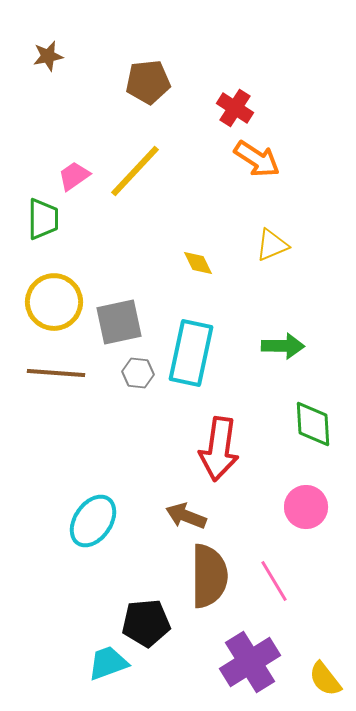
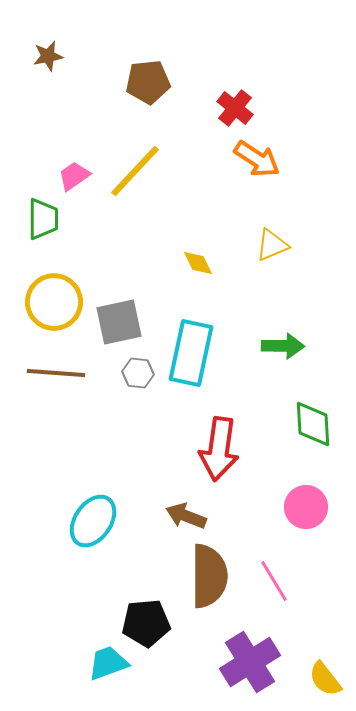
red cross: rotated 6 degrees clockwise
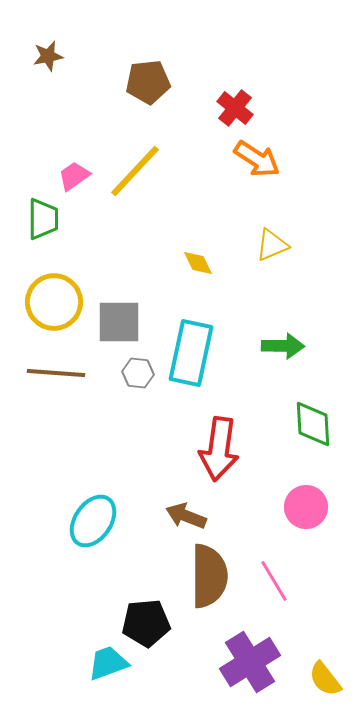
gray square: rotated 12 degrees clockwise
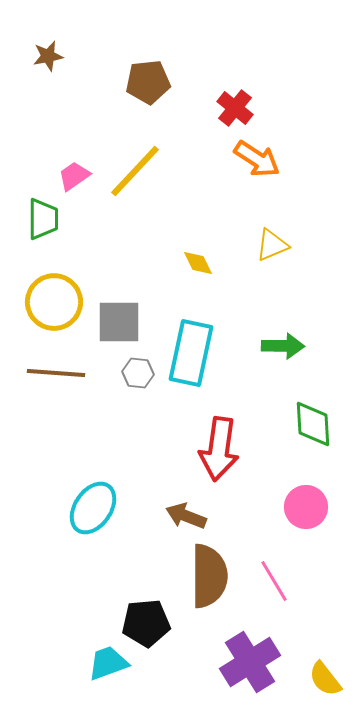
cyan ellipse: moved 13 px up
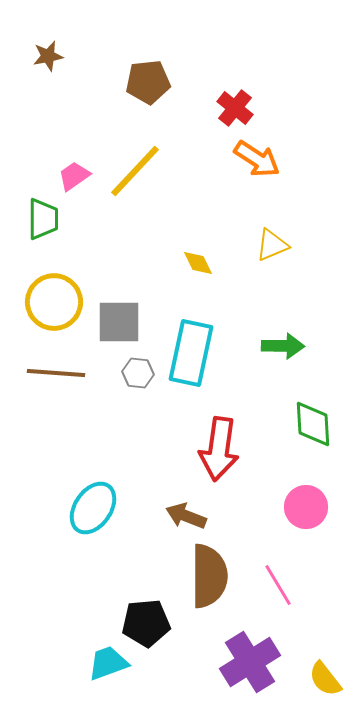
pink line: moved 4 px right, 4 px down
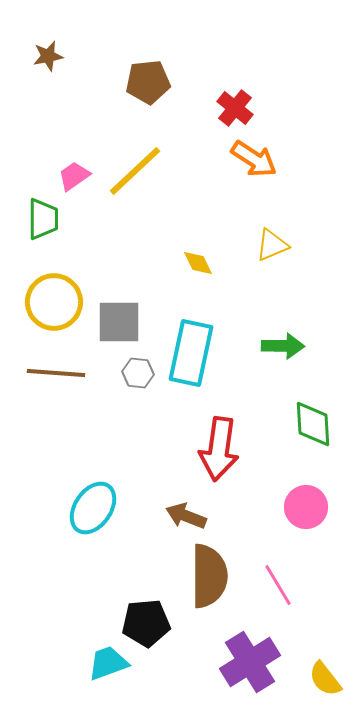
orange arrow: moved 3 px left
yellow line: rotated 4 degrees clockwise
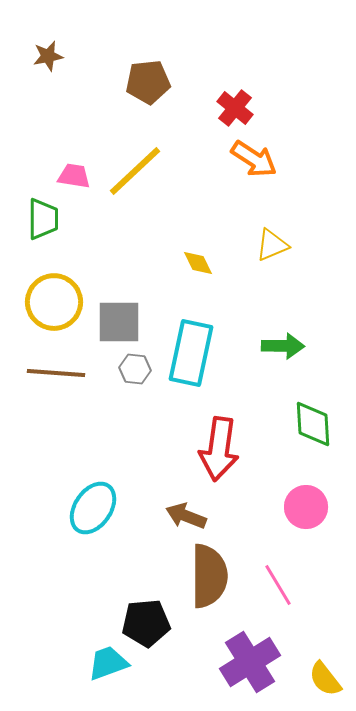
pink trapezoid: rotated 44 degrees clockwise
gray hexagon: moved 3 px left, 4 px up
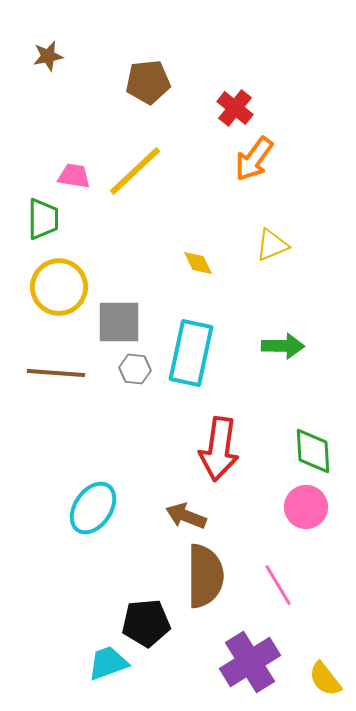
orange arrow: rotated 93 degrees clockwise
yellow circle: moved 5 px right, 15 px up
green diamond: moved 27 px down
brown semicircle: moved 4 px left
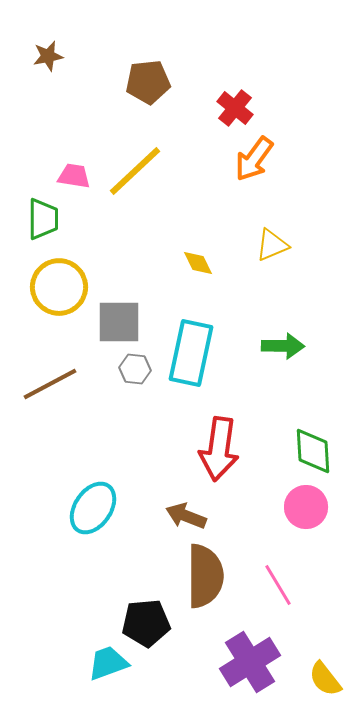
brown line: moved 6 px left, 11 px down; rotated 32 degrees counterclockwise
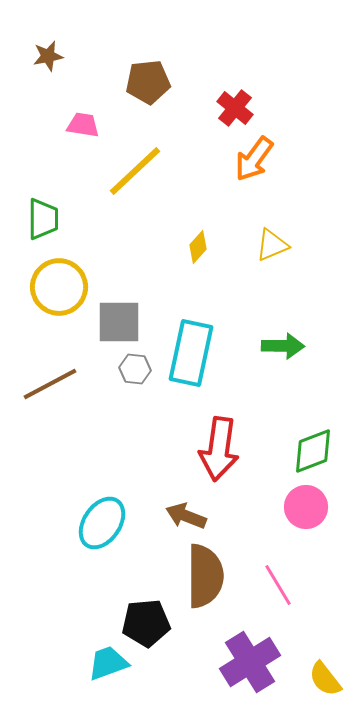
pink trapezoid: moved 9 px right, 51 px up
yellow diamond: moved 16 px up; rotated 68 degrees clockwise
green diamond: rotated 72 degrees clockwise
cyan ellipse: moved 9 px right, 15 px down
